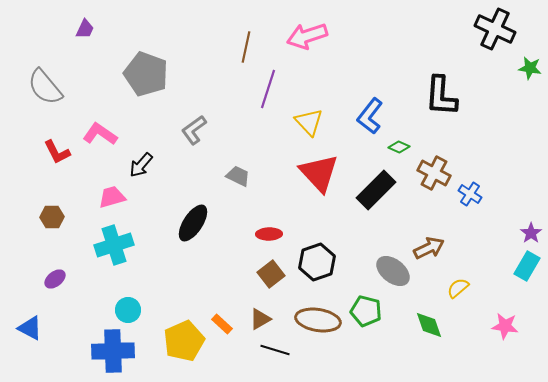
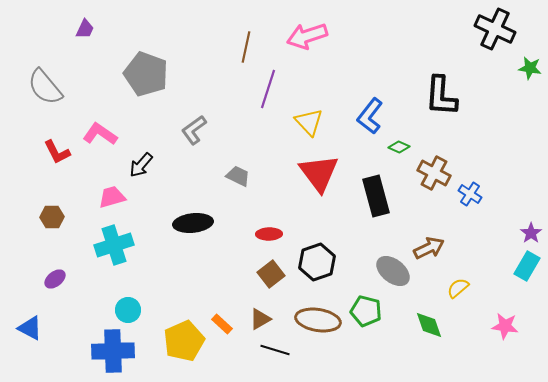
red triangle at (319, 173): rotated 6 degrees clockwise
black rectangle at (376, 190): moved 6 px down; rotated 60 degrees counterclockwise
black ellipse at (193, 223): rotated 51 degrees clockwise
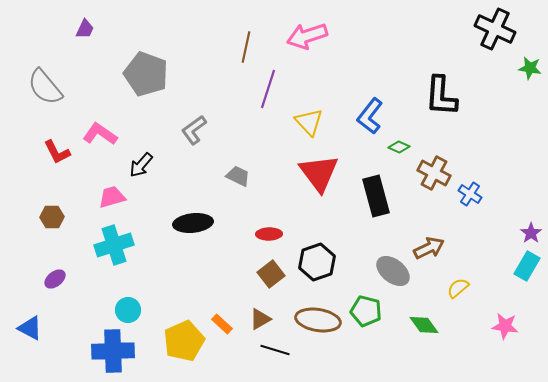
green diamond at (429, 325): moved 5 px left; rotated 16 degrees counterclockwise
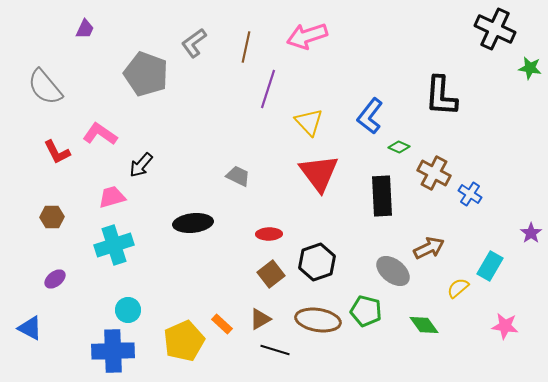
gray L-shape at (194, 130): moved 87 px up
black rectangle at (376, 196): moved 6 px right; rotated 12 degrees clockwise
cyan rectangle at (527, 266): moved 37 px left
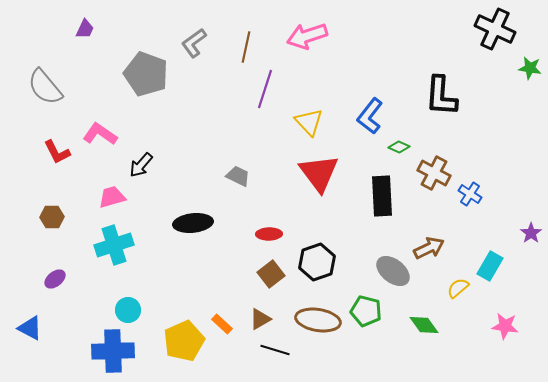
purple line at (268, 89): moved 3 px left
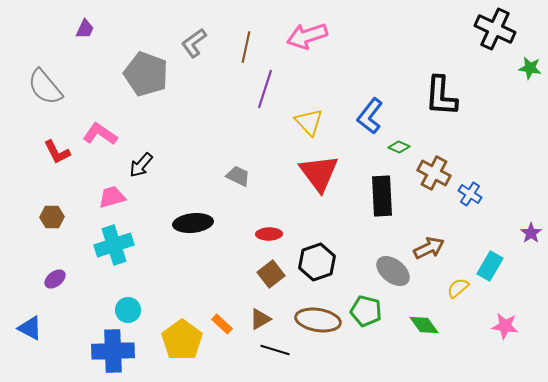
yellow pentagon at (184, 341): moved 2 px left, 1 px up; rotated 12 degrees counterclockwise
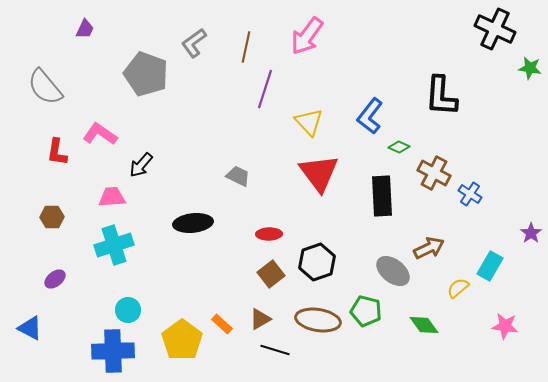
pink arrow at (307, 36): rotated 36 degrees counterclockwise
red L-shape at (57, 152): rotated 36 degrees clockwise
pink trapezoid at (112, 197): rotated 12 degrees clockwise
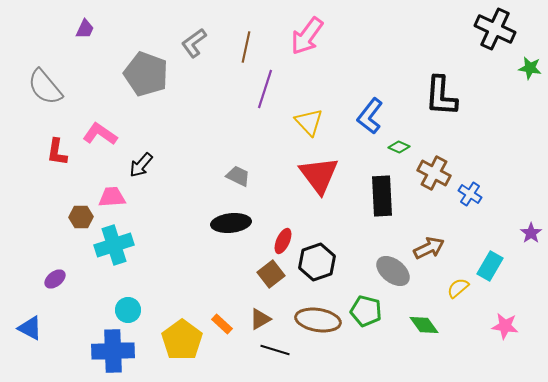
red triangle at (319, 173): moved 2 px down
brown hexagon at (52, 217): moved 29 px right
black ellipse at (193, 223): moved 38 px right
red ellipse at (269, 234): moved 14 px right, 7 px down; rotated 65 degrees counterclockwise
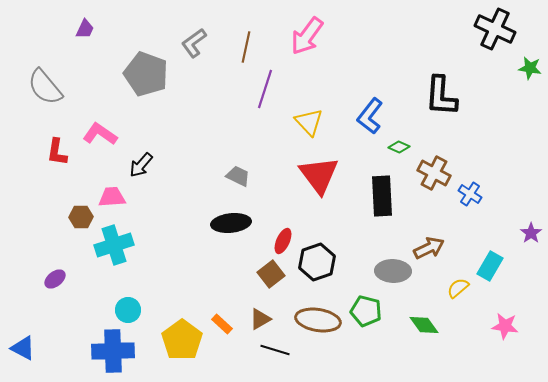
gray ellipse at (393, 271): rotated 36 degrees counterclockwise
blue triangle at (30, 328): moved 7 px left, 20 px down
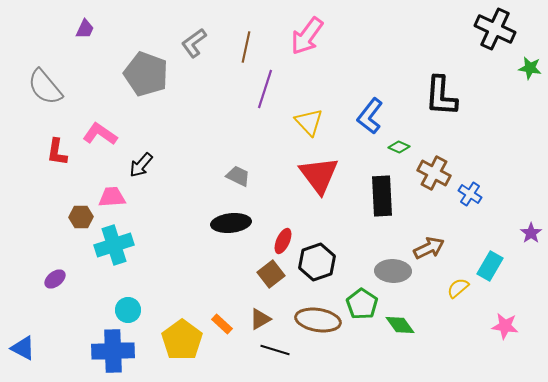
green pentagon at (366, 311): moved 4 px left, 7 px up; rotated 20 degrees clockwise
green diamond at (424, 325): moved 24 px left
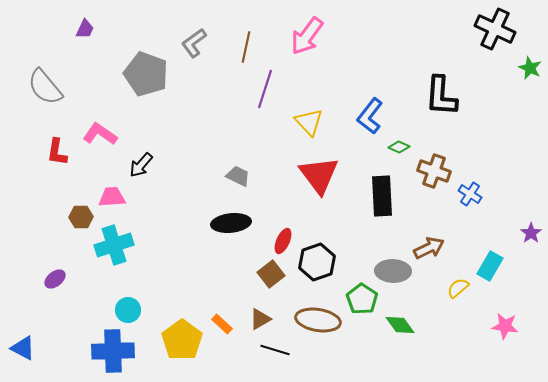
green star at (530, 68): rotated 15 degrees clockwise
brown cross at (434, 173): moved 2 px up; rotated 8 degrees counterclockwise
green pentagon at (362, 304): moved 5 px up
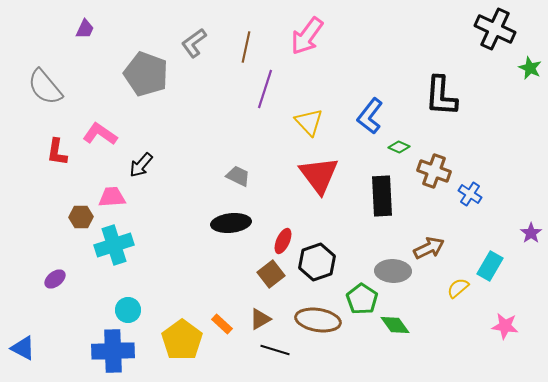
green diamond at (400, 325): moved 5 px left
